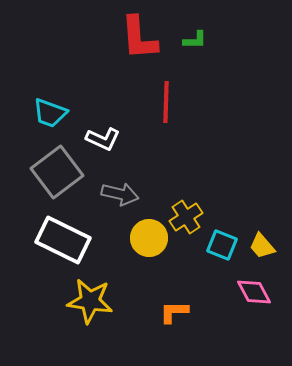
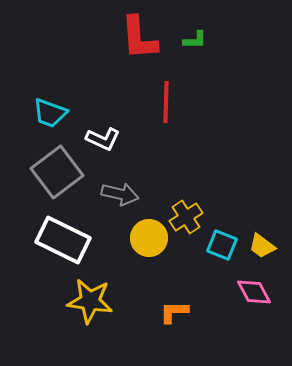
yellow trapezoid: rotated 12 degrees counterclockwise
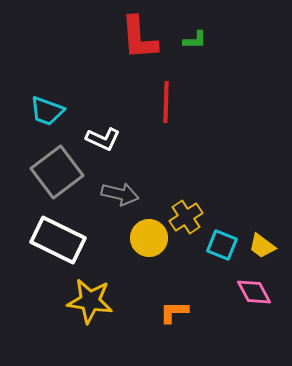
cyan trapezoid: moved 3 px left, 2 px up
white rectangle: moved 5 px left
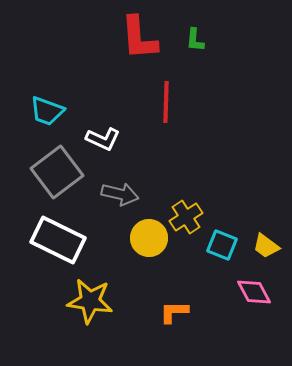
green L-shape: rotated 95 degrees clockwise
yellow trapezoid: moved 4 px right
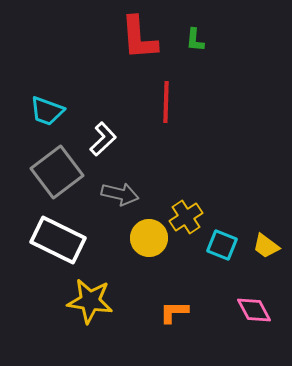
white L-shape: rotated 68 degrees counterclockwise
pink diamond: moved 18 px down
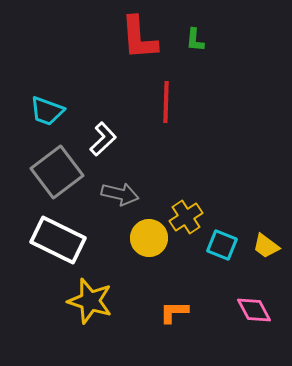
yellow star: rotated 9 degrees clockwise
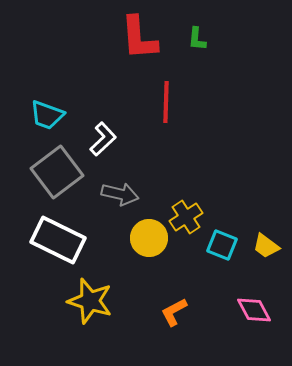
green L-shape: moved 2 px right, 1 px up
cyan trapezoid: moved 4 px down
orange L-shape: rotated 28 degrees counterclockwise
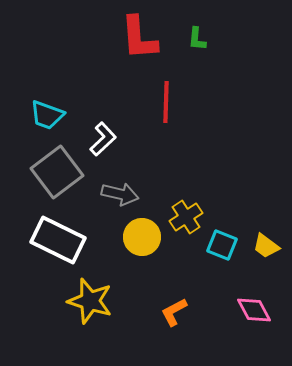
yellow circle: moved 7 px left, 1 px up
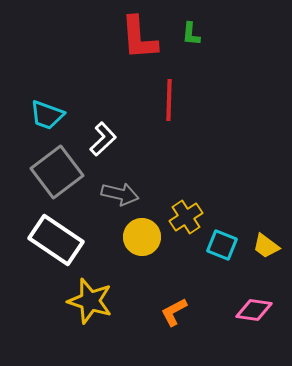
green L-shape: moved 6 px left, 5 px up
red line: moved 3 px right, 2 px up
white rectangle: moved 2 px left; rotated 8 degrees clockwise
pink diamond: rotated 54 degrees counterclockwise
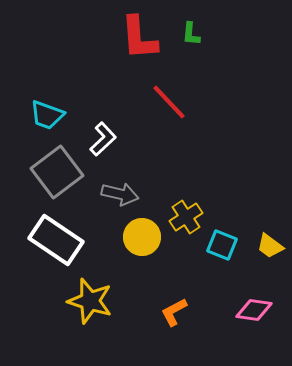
red line: moved 2 px down; rotated 45 degrees counterclockwise
yellow trapezoid: moved 4 px right
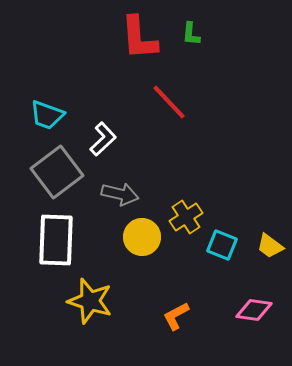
white rectangle: rotated 58 degrees clockwise
orange L-shape: moved 2 px right, 4 px down
